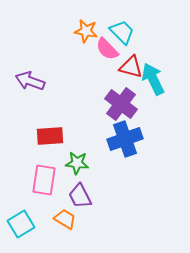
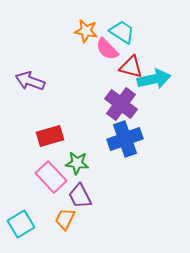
cyan trapezoid: rotated 12 degrees counterclockwise
cyan arrow: moved 1 px right; rotated 104 degrees clockwise
red rectangle: rotated 12 degrees counterclockwise
pink rectangle: moved 7 px right, 3 px up; rotated 52 degrees counterclockwise
orange trapezoid: rotated 95 degrees counterclockwise
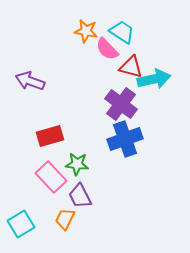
green star: moved 1 px down
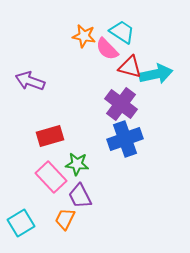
orange star: moved 2 px left, 5 px down
red triangle: moved 1 px left
cyan arrow: moved 2 px right, 5 px up
cyan square: moved 1 px up
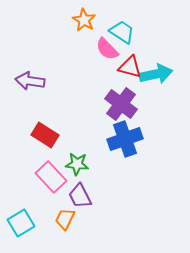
orange star: moved 16 px up; rotated 20 degrees clockwise
purple arrow: rotated 12 degrees counterclockwise
red rectangle: moved 5 px left, 1 px up; rotated 48 degrees clockwise
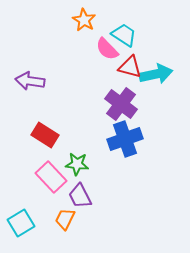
cyan trapezoid: moved 2 px right, 3 px down
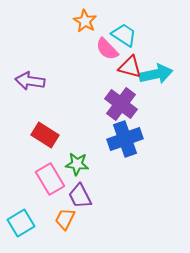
orange star: moved 1 px right, 1 px down
pink rectangle: moved 1 px left, 2 px down; rotated 12 degrees clockwise
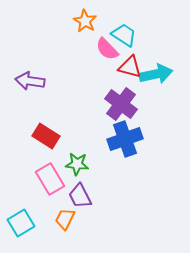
red rectangle: moved 1 px right, 1 px down
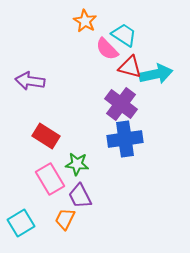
blue cross: rotated 12 degrees clockwise
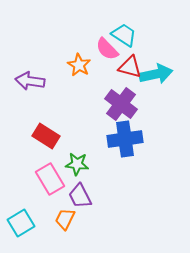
orange star: moved 6 px left, 44 px down
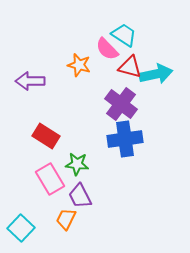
orange star: rotated 15 degrees counterclockwise
purple arrow: rotated 8 degrees counterclockwise
orange trapezoid: moved 1 px right
cyan square: moved 5 px down; rotated 16 degrees counterclockwise
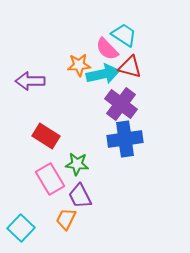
orange star: rotated 20 degrees counterclockwise
cyan arrow: moved 53 px left
